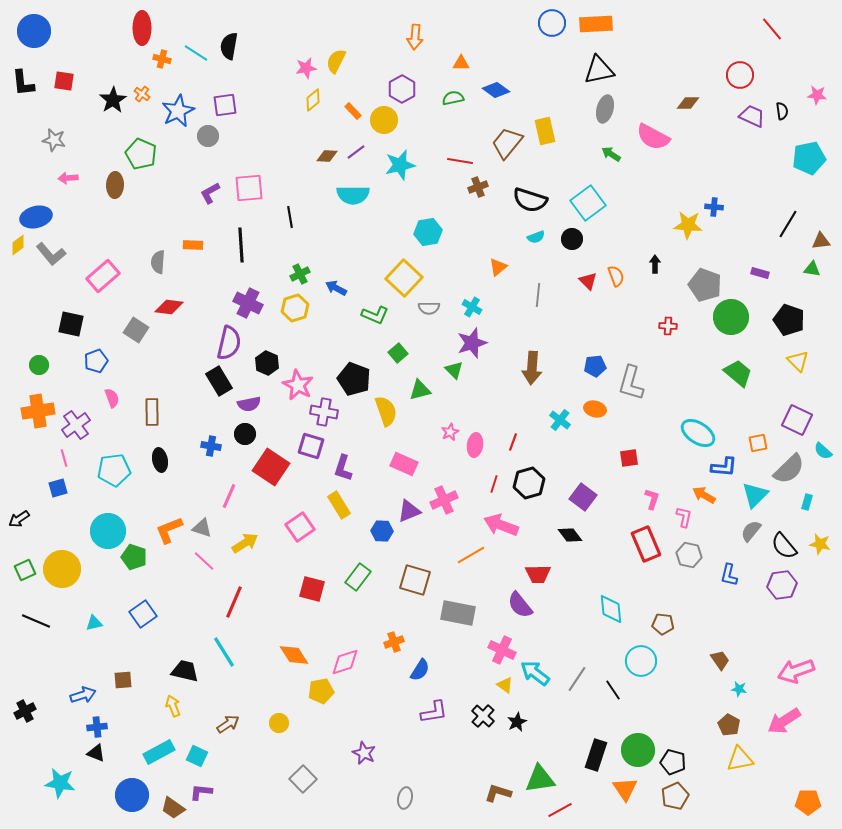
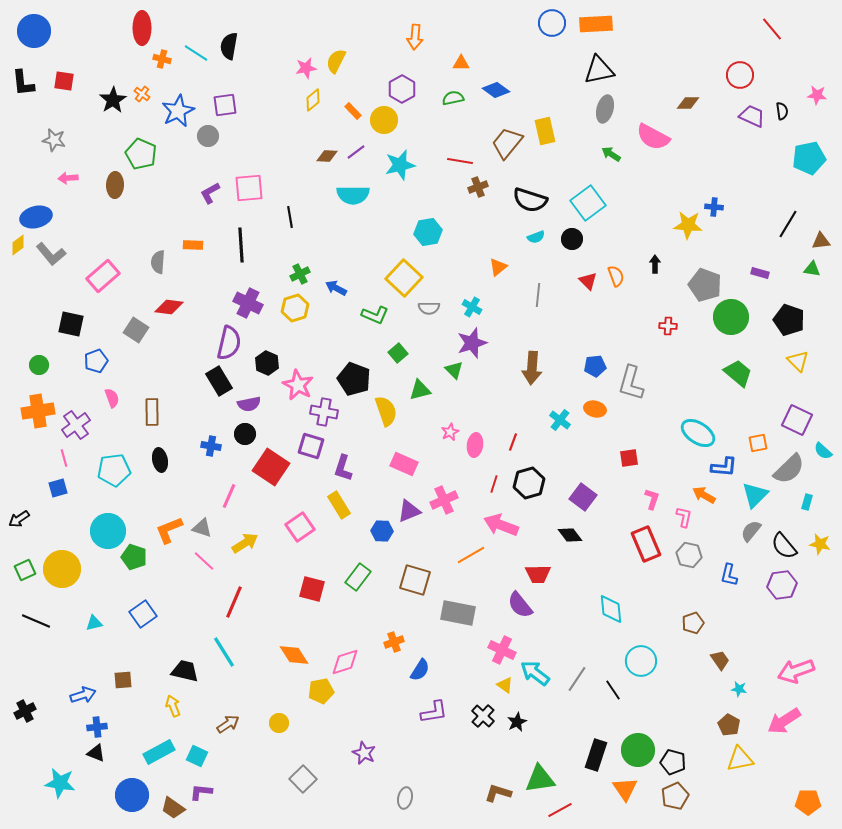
brown pentagon at (663, 624): moved 30 px right, 1 px up; rotated 25 degrees counterclockwise
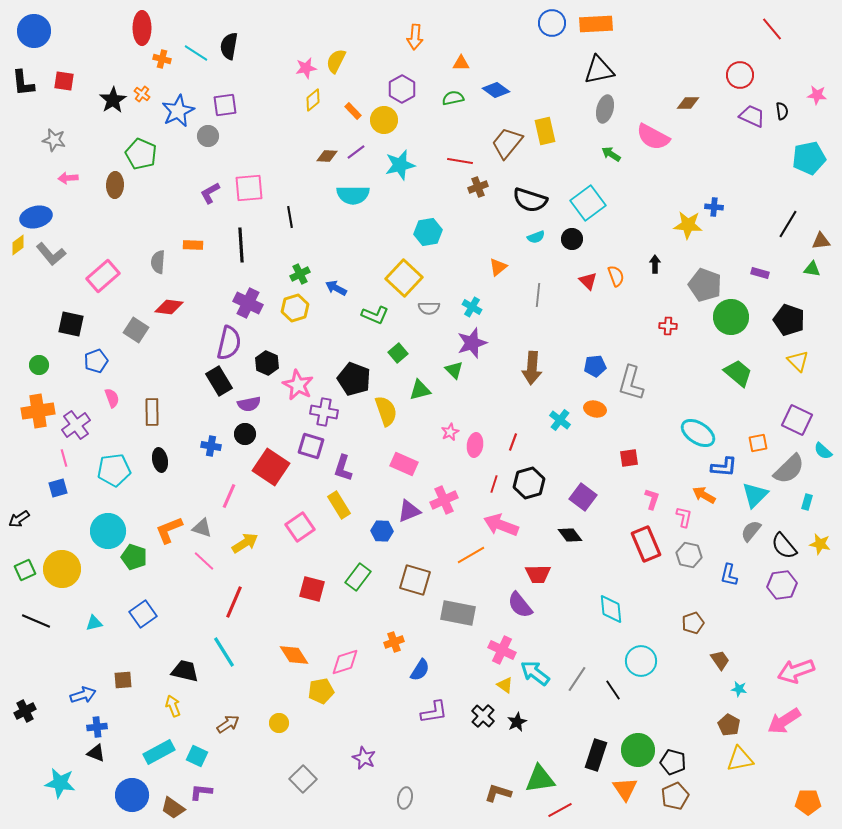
purple star at (364, 753): moved 5 px down
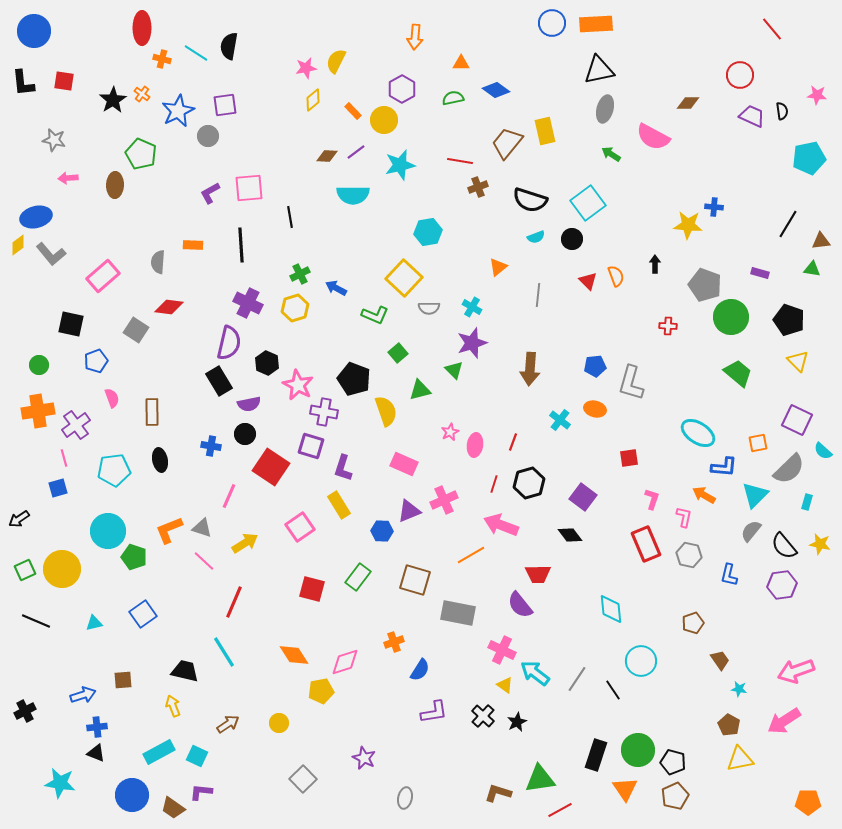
brown arrow at (532, 368): moved 2 px left, 1 px down
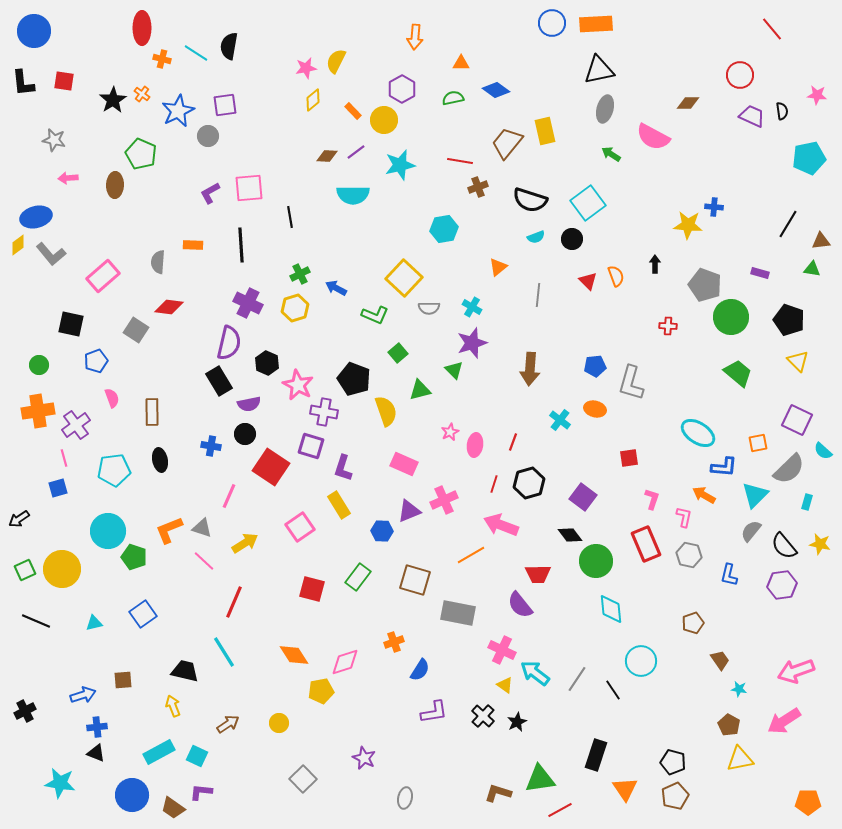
cyan hexagon at (428, 232): moved 16 px right, 3 px up
green circle at (638, 750): moved 42 px left, 189 px up
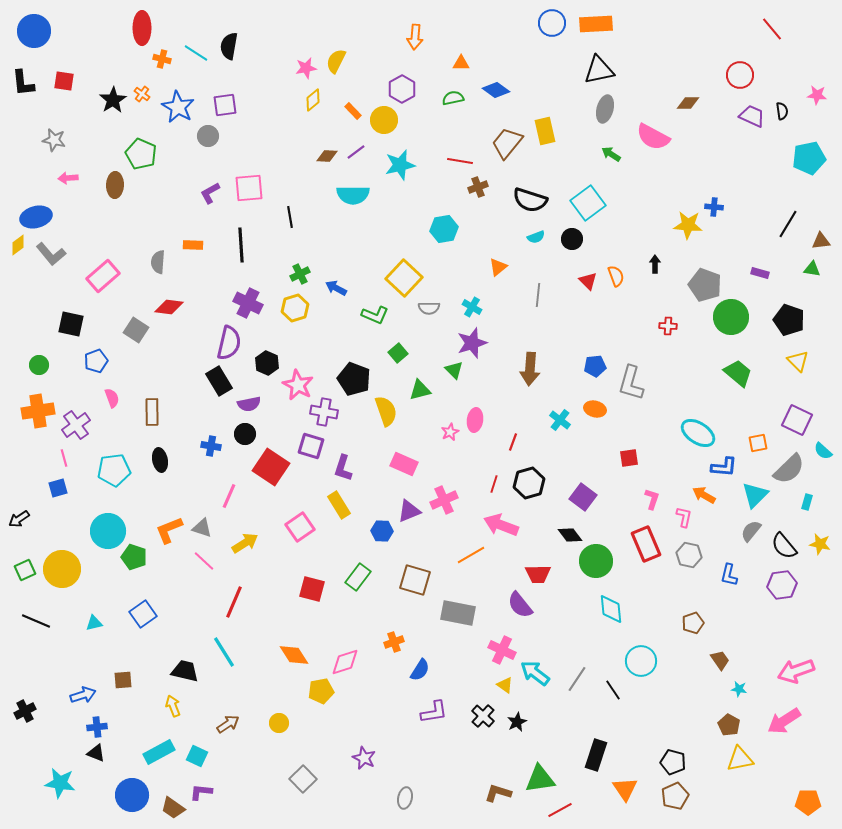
blue star at (178, 111): moved 4 px up; rotated 16 degrees counterclockwise
pink ellipse at (475, 445): moved 25 px up
